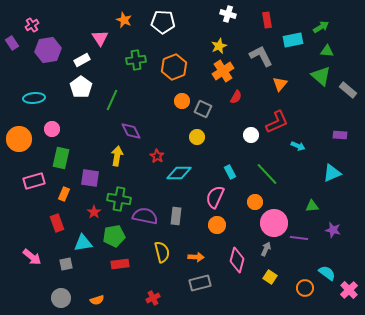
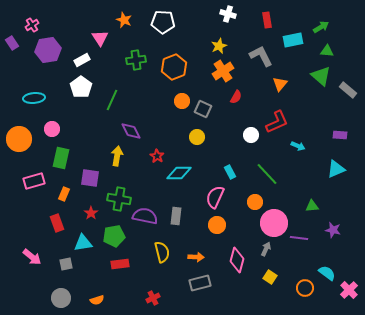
cyan triangle at (332, 173): moved 4 px right, 4 px up
red star at (94, 212): moved 3 px left, 1 px down
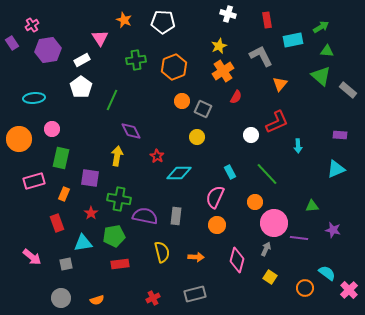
cyan arrow at (298, 146): rotated 64 degrees clockwise
gray rectangle at (200, 283): moved 5 px left, 11 px down
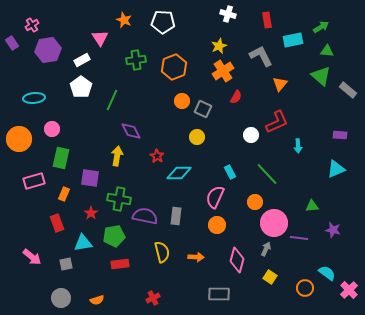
gray rectangle at (195, 294): moved 24 px right; rotated 15 degrees clockwise
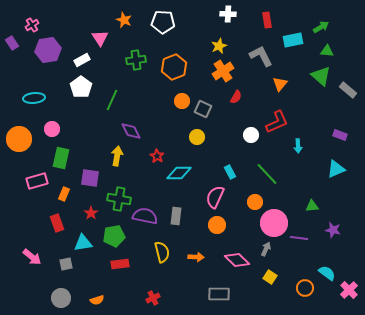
white cross at (228, 14): rotated 14 degrees counterclockwise
purple rectangle at (340, 135): rotated 16 degrees clockwise
pink rectangle at (34, 181): moved 3 px right
pink diamond at (237, 260): rotated 60 degrees counterclockwise
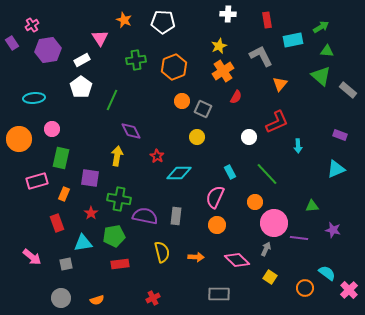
white circle at (251, 135): moved 2 px left, 2 px down
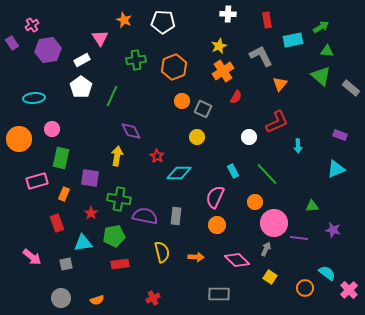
gray rectangle at (348, 90): moved 3 px right, 2 px up
green line at (112, 100): moved 4 px up
cyan rectangle at (230, 172): moved 3 px right, 1 px up
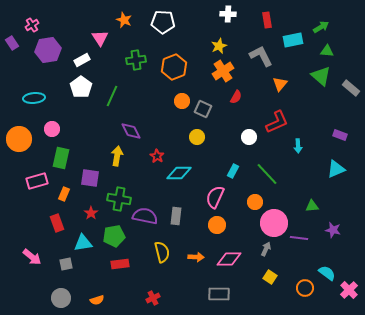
cyan rectangle at (233, 171): rotated 56 degrees clockwise
pink diamond at (237, 260): moved 8 px left, 1 px up; rotated 45 degrees counterclockwise
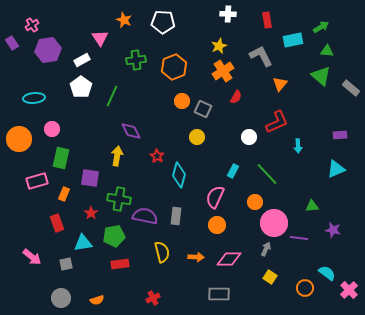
purple rectangle at (340, 135): rotated 24 degrees counterclockwise
cyan diamond at (179, 173): moved 2 px down; rotated 75 degrees counterclockwise
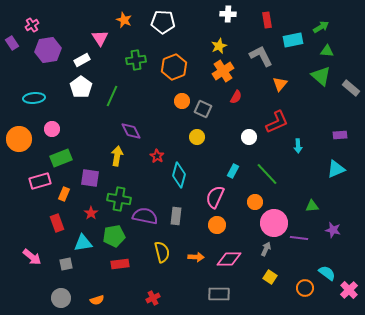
green rectangle at (61, 158): rotated 55 degrees clockwise
pink rectangle at (37, 181): moved 3 px right
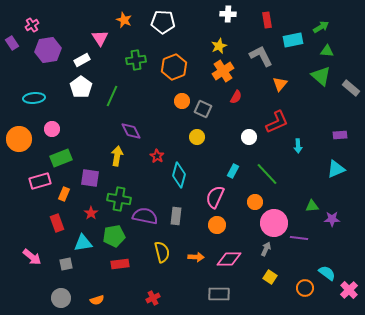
purple star at (333, 230): moved 1 px left, 11 px up; rotated 14 degrees counterclockwise
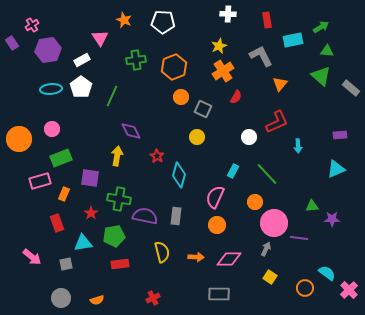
cyan ellipse at (34, 98): moved 17 px right, 9 px up
orange circle at (182, 101): moved 1 px left, 4 px up
